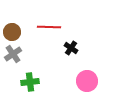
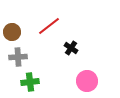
red line: moved 1 px up; rotated 40 degrees counterclockwise
gray cross: moved 5 px right, 3 px down; rotated 30 degrees clockwise
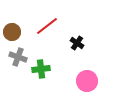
red line: moved 2 px left
black cross: moved 6 px right, 5 px up
gray cross: rotated 24 degrees clockwise
green cross: moved 11 px right, 13 px up
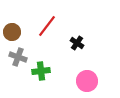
red line: rotated 15 degrees counterclockwise
green cross: moved 2 px down
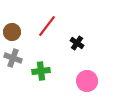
gray cross: moved 5 px left, 1 px down
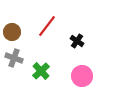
black cross: moved 2 px up
gray cross: moved 1 px right
green cross: rotated 36 degrees counterclockwise
pink circle: moved 5 px left, 5 px up
